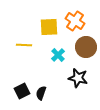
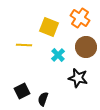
orange cross: moved 5 px right, 3 px up
yellow square: rotated 24 degrees clockwise
black semicircle: moved 2 px right, 6 px down
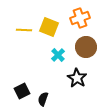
orange cross: rotated 36 degrees clockwise
yellow line: moved 15 px up
black star: moved 1 px left; rotated 18 degrees clockwise
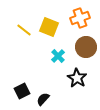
yellow line: rotated 35 degrees clockwise
cyan cross: moved 1 px down
black semicircle: rotated 24 degrees clockwise
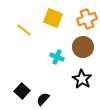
orange cross: moved 7 px right, 1 px down
yellow square: moved 4 px right, 9 px up
brown circle: moved 3 px left
cyan cross: moved 1 px left, 1 px down; rotated 24 degrees counterclockwise
black star: moved 5 px right, 1 px down
black square: rotated 21 degrees counterclockwise
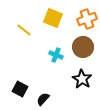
cyan cross: moved 1 px left, 2 px up
black square: moved 2 px left, 2 px up; rotated 14 degrees counterclockwise
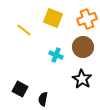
black semicircle: rotated 32 degrees counterclockwise
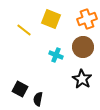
yellow square: moved 2 px left, 1 px down
black semicircle: moved 5 px left
